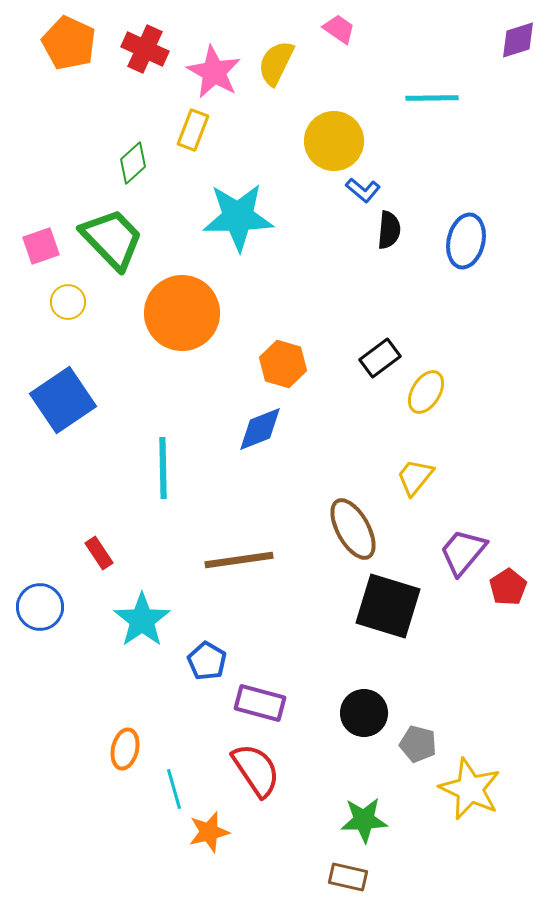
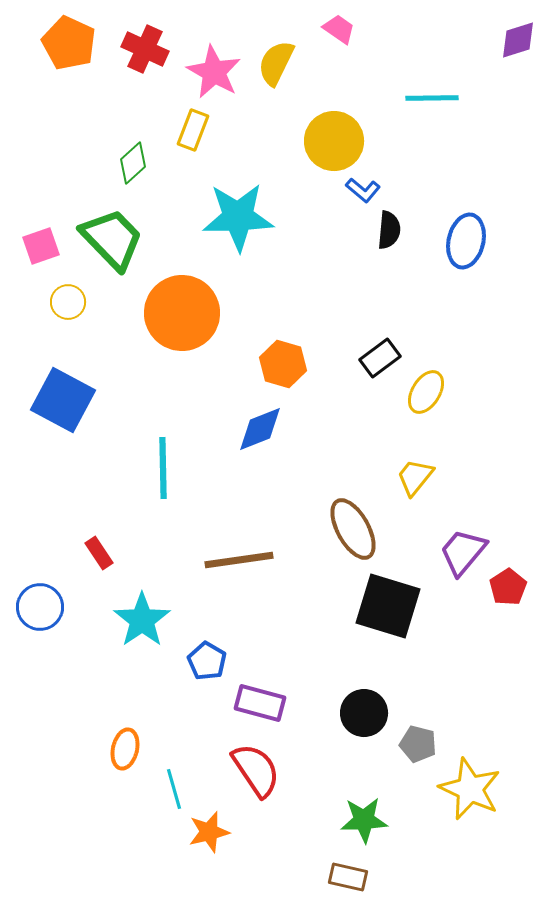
blue square at (63, 400): rotated 28 degrees counterclockwise
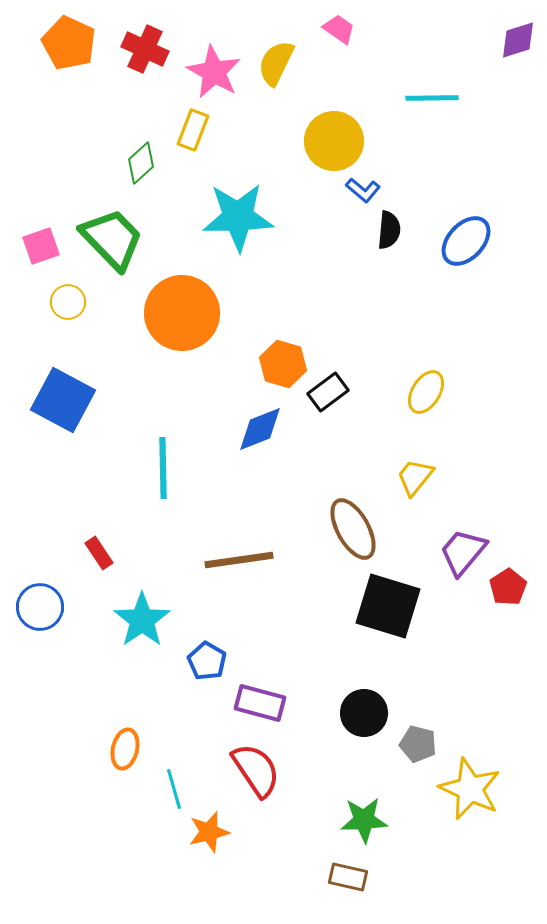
green diamond at (133, 163): moved 8 px right
blue ellipse at (466, 241): rotated 30 degrees clockwise
black rectangle at (380, 358): moved 52 px left, 34 px down
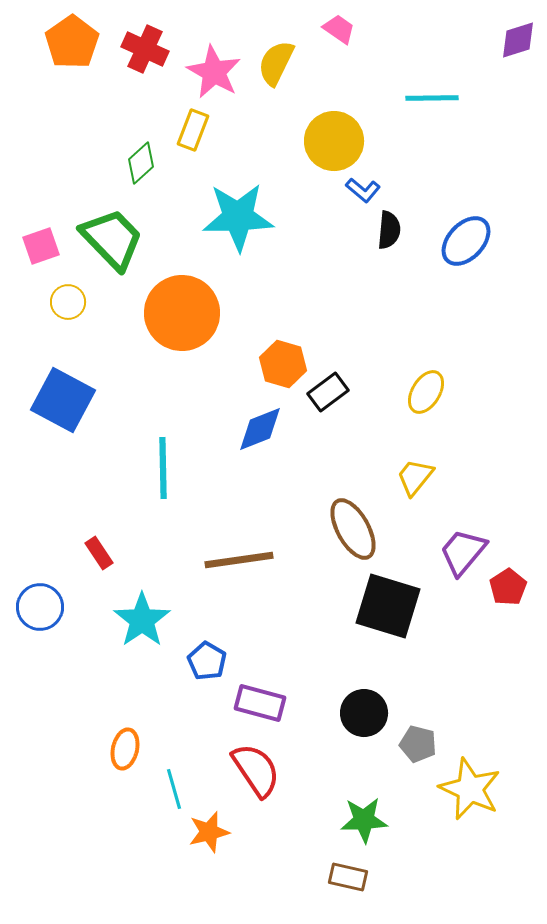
orange pentagon at (69, 43): moved 3 px right, 1 px up; rotated 12 degrees clockwise
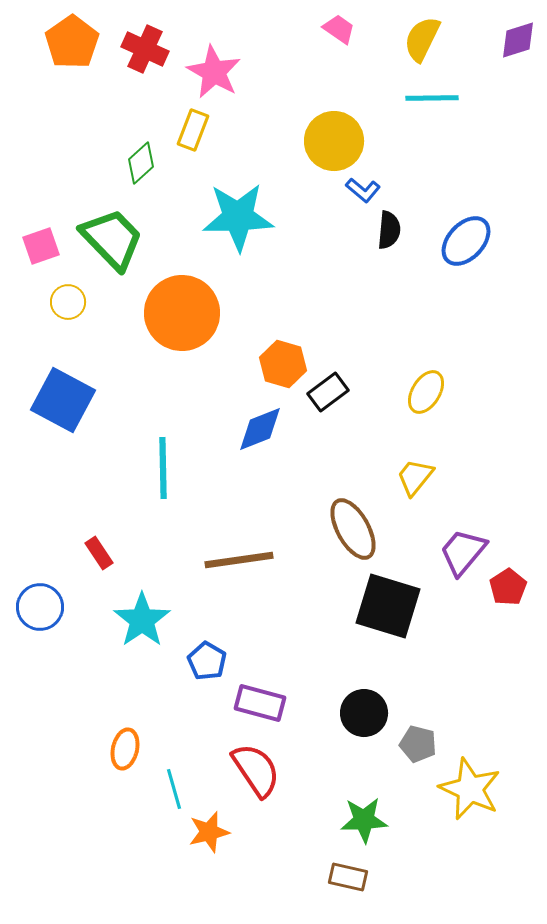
yellow semicircle at (276, 63): moved 146 px right, 24 px up
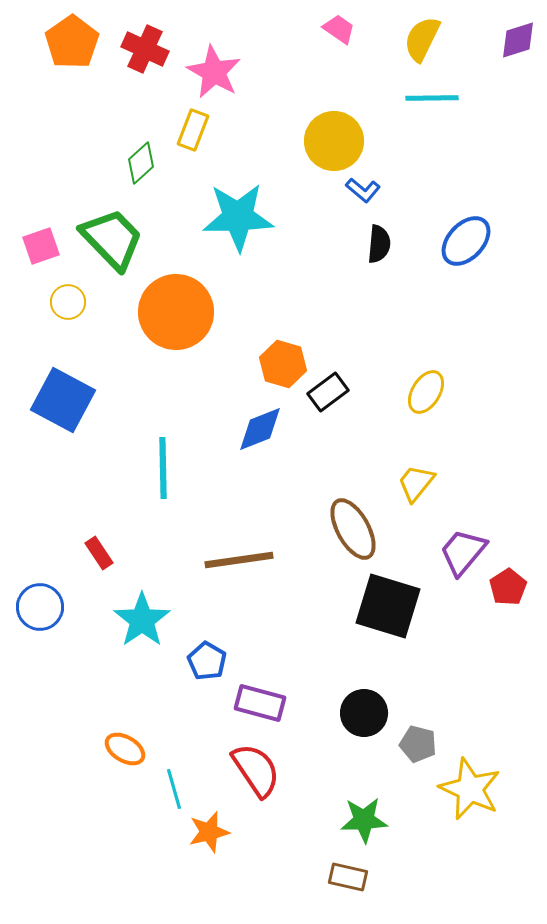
black semicircle at (389, 230): moved 10 px left, 14 px down
orange circle at (182, 313): moved 6 px left, 1 px up
yellow trapezoid at (415, 477): moved 1 px right, 6 px down
orange ellipse at (125, 749): rotated 72 degrees counterclockwise
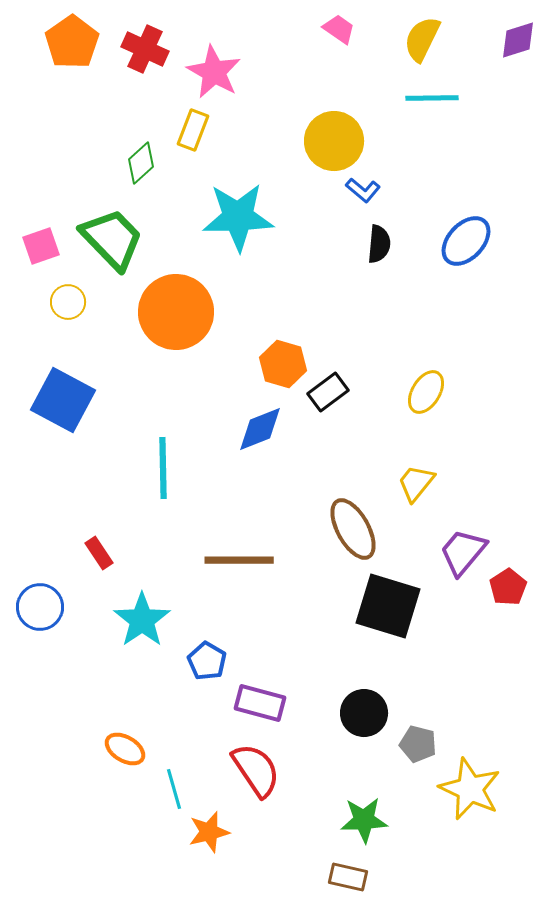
brown line at (239, 560): rotated 8 degrees clockwise
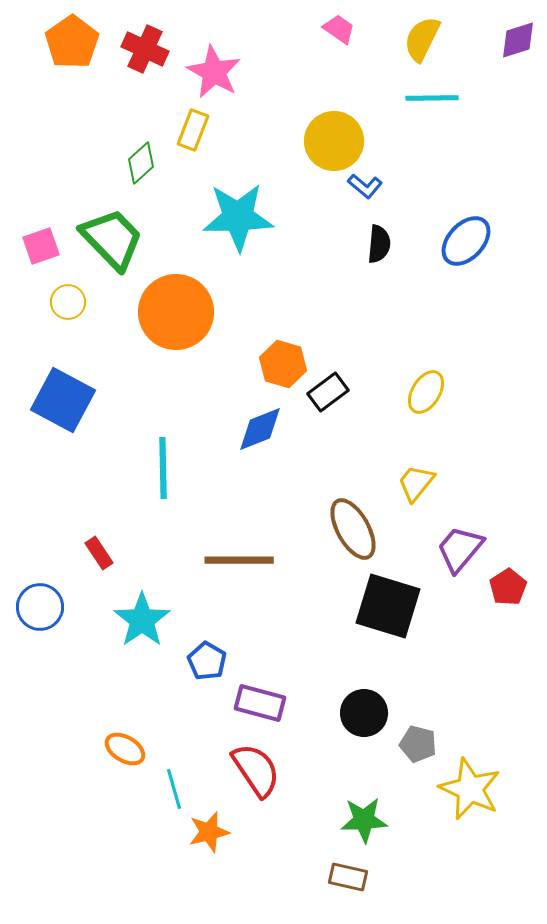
blue L-shape at (363, 190): moved 2 px right, 4 px up
purple trapezoid at (463, 552): moved 3 px left, 3 px up
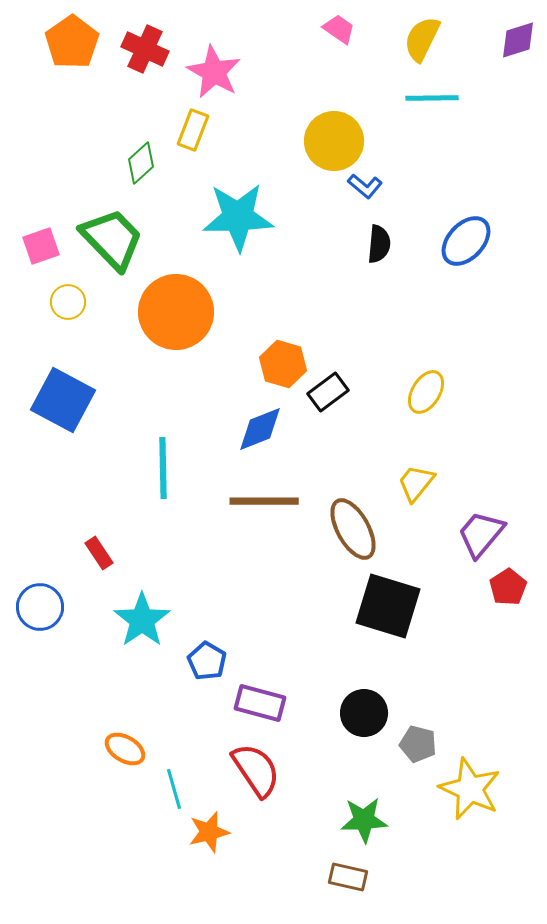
purple trapezoid at (460, 549): moved 21 px right, 15 px up
brown line at (239, 560): moved 25 px right, 59 px up
